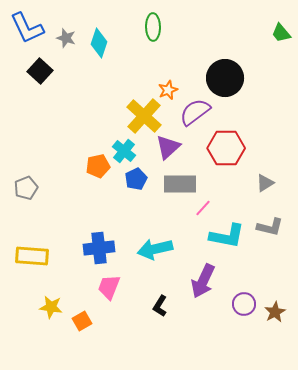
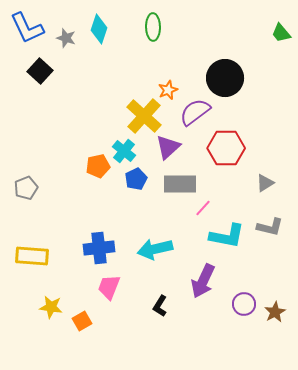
cyan diamond: moved 14 px up
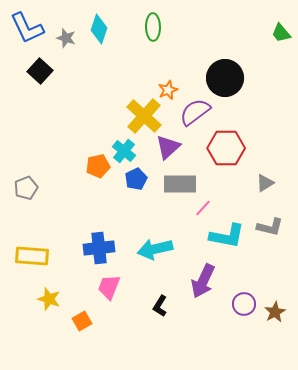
yellow star: moved 2 px left, 8 px up; rotated 10 degrees clockwise
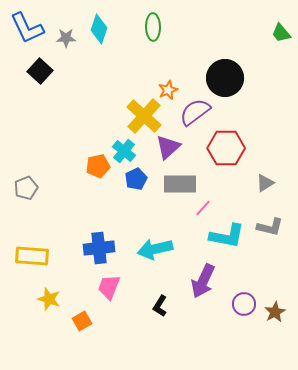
gray star: rotated 18 degrees counterclockwise
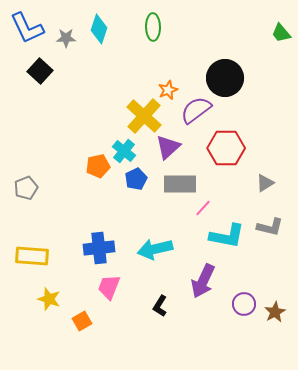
purple semicircle: moved 1 px right, 2 px up
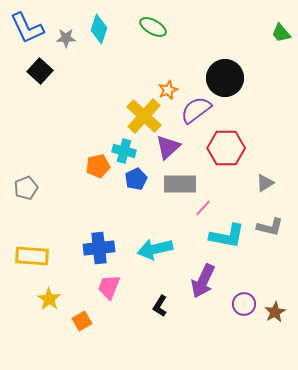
green ellipse: rotated 60 degrees counterclockwise
cyan cross: rotated 25 degrees counterclockwise
yellow star: rotated 15 degrees clockwise
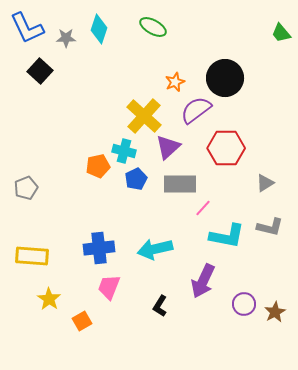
orange star: moved 7 px right, 8 px up
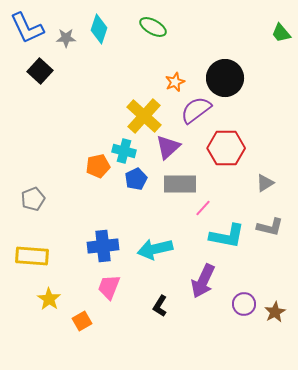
gray pentagon: moved 7 px right, 11 px down
blue cross: moved 4 px right, 2 px up
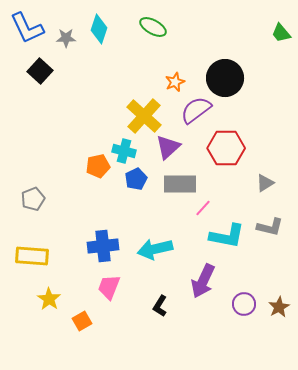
brown star: moved 4 px right, 5 px up
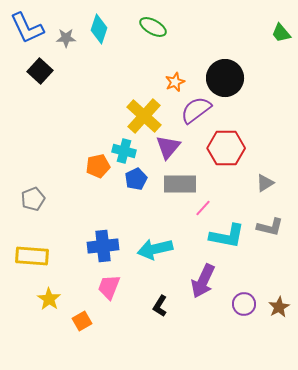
purple triangle: rotated 8 degrees counterclockwise
